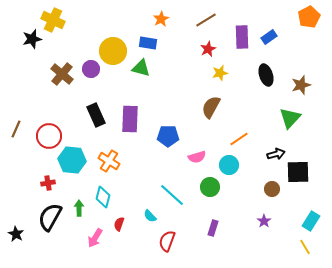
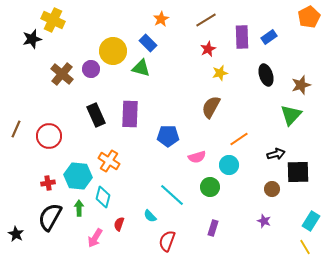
blue rectangle at (148, 43): rotated 36 degrees clockwise
green triangle at (290, 118): moved 1 px right, 3 px up
purple rectangle at (130, 119): moved 5 px up
cyan hexagon at (72, 160): moved 6 px right, 16 px down
purple star at (264, 221): rotated 16 degrees counterclockwise
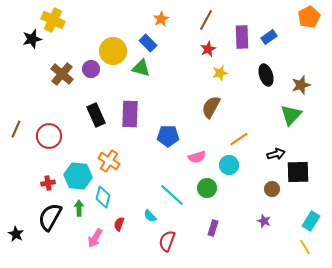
brown line at (206, 20): rotated 30 degrees counterclockwise
green circle at (210, 187): moved 3 px left, 1 px down
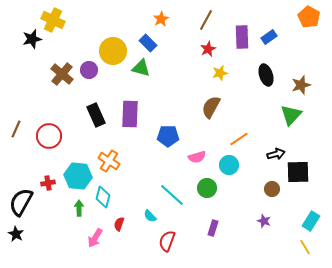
orange pentagon at (309, 17): rotated 15 degrees counterclockwise
purple circle at (91, 69): moved 2 px left, 1 px down
black semicircle at (50, 217): moved 29 px left, 15 px up
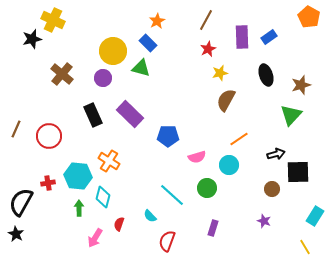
orange star at (161, 19): moved 4 px left, 2 px down
purple circle at (89, 70): moved 14 px right, 8 px down
brown semicircle at (211, 107): moved 15 px right, 7 px up
purple rectangle at (130, 114): rotated 48 degrees counterclockwise
black rectangle at (96, 115): moved 3 px left
cyan rectangle at (311, 221): moved 4 px right, 5 px up
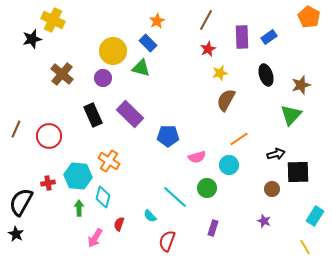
cyan line at (172, 195): moved 3 px right, 2 px down
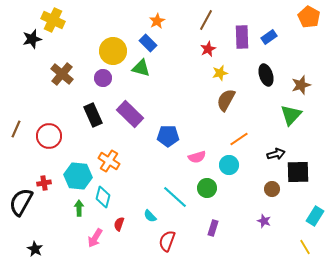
red cross at (48, 183): moved 4 px left
black star at (16, 234): moved 19 px right, 15 px down
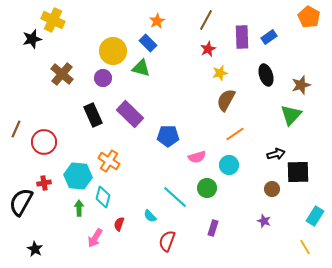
red circle at (49, 136): moved 5 px left, 6 px down
orange line at (239, 139): moved 4 px left, 5 px up
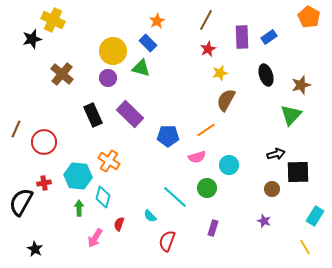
purple circle at (103, 78): moved 5 px right
orange line at (235, 134): moved 29 px left, 4 px up
